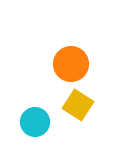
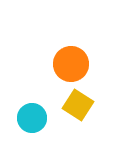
cyan circle: moved 3 px left, 4 px up
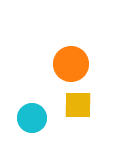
yellow square: rotated 32 degrees counterclockwise
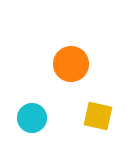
yellow square: moved 20 px right, 11 px down; rotated 12 degrees clockwise
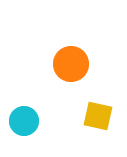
cyan circle: moved 8 px left, 3 px down
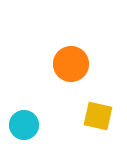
cyan circle: moved 4 px down
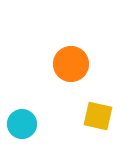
cyan circle: moved 2 px left, 1 px up
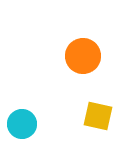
orange circle: moved 12 px right, 8 px up
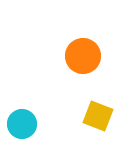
yellow square: rotated 8 degrees clockwise
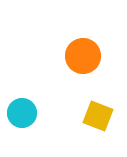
cyan circle: moved 11 px up
